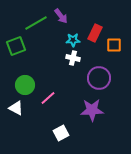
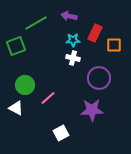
purple arrow: moved 8 px right; rotated 140 degrees clockwise
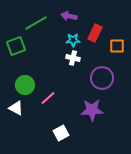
orange square: moved 3 px right, 1 px down
purple circle: moved 3 px right
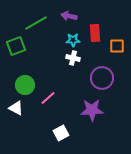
red rectangle: rotated 30 degrees counterclockwise
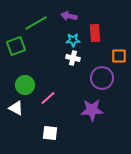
orange square: moved 2 px right, 10 px down
white square: moved 11 px left; rotated 35 degrees clockwise
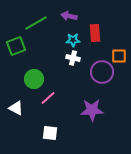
purple circle: moved 6 px up
green circle: moved 9 px right, 6 px up
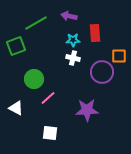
purple star: moved 5 px left
